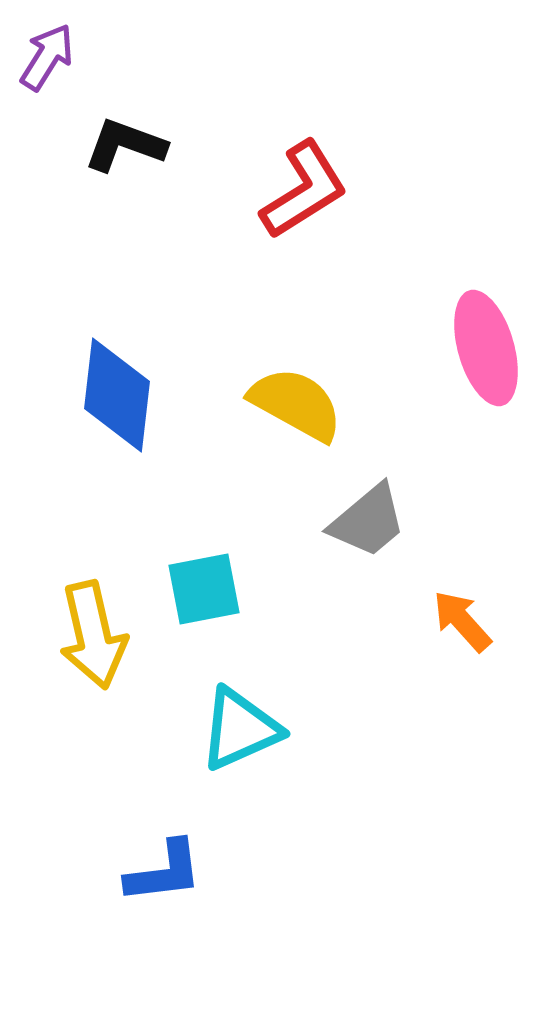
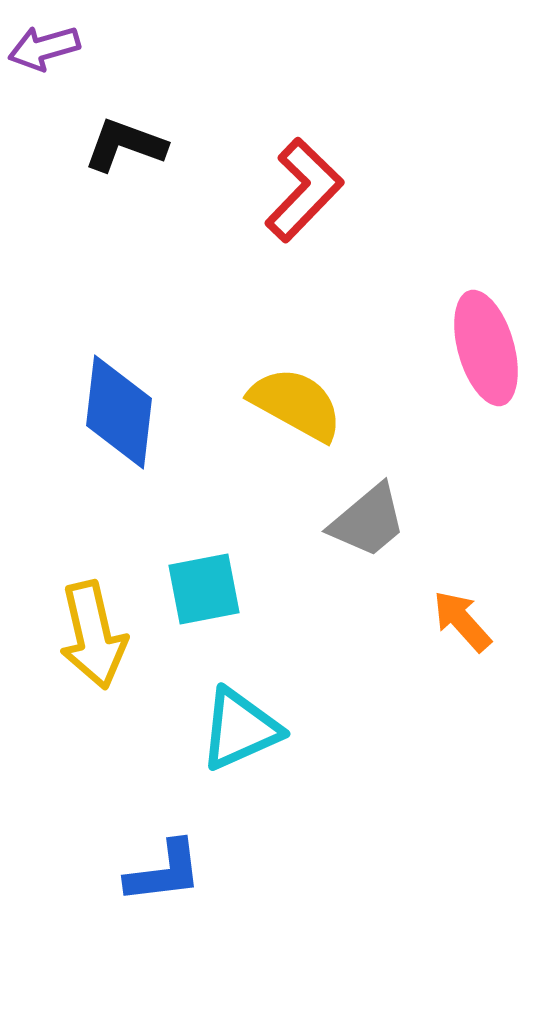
purple arrow: moved 3 px left, 9 px up; rotated 138 degrees counterclockwise
red L-shape: rotated 14 degrees counterclockwise
blue diamond: moved 2 px right, 17 px down
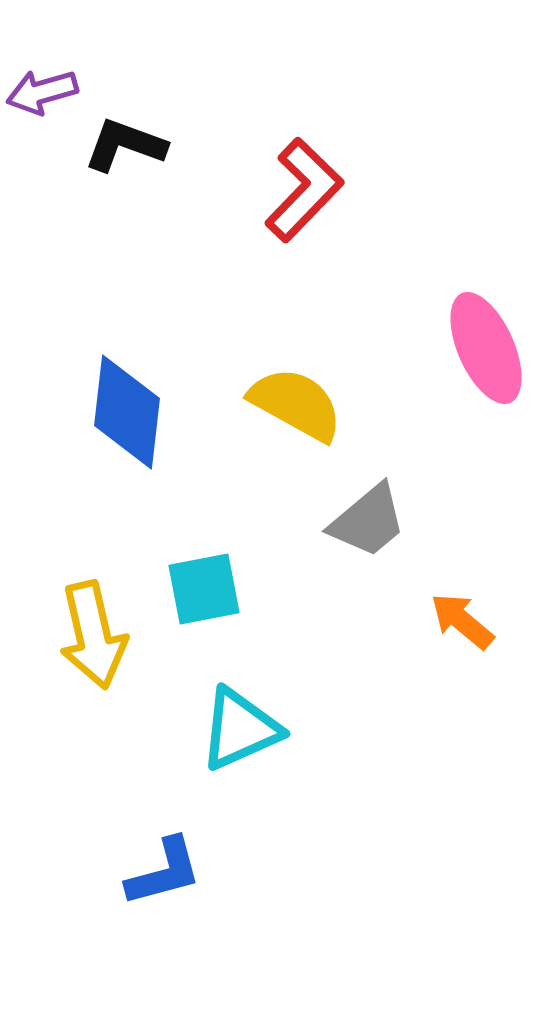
purple arrow: moved 2 px left, 44 px down
pink ellipse: rotated 8 degrees counterclockwise
blue diamond: moved 8 px right
orange arrow: rotated 8 degrees counterclockwise
blue L-shape: rotated 8 degrees counterclockwise
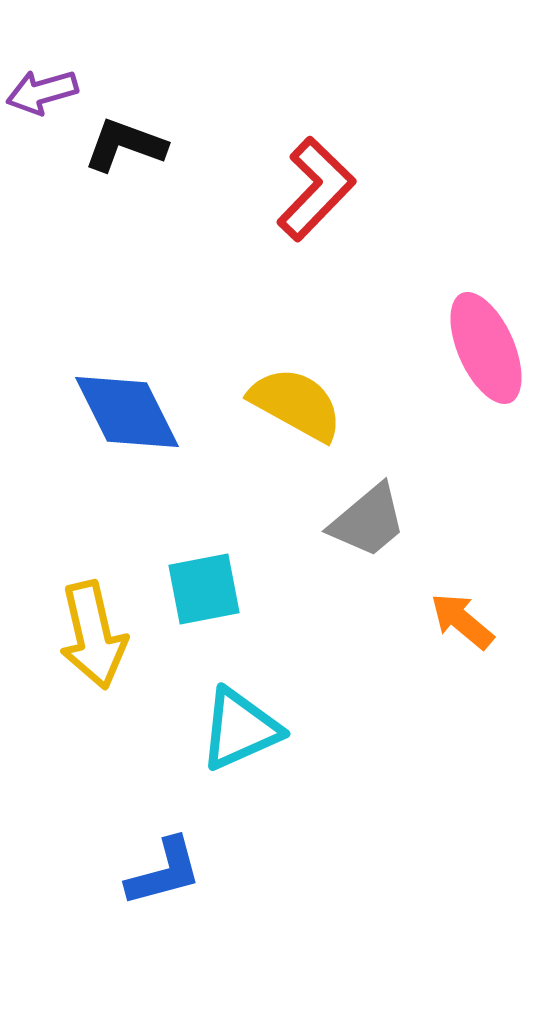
red L-shape: moved 12 px right, 1 px up
blue diamond: rotated 33 degrees counterclockwise
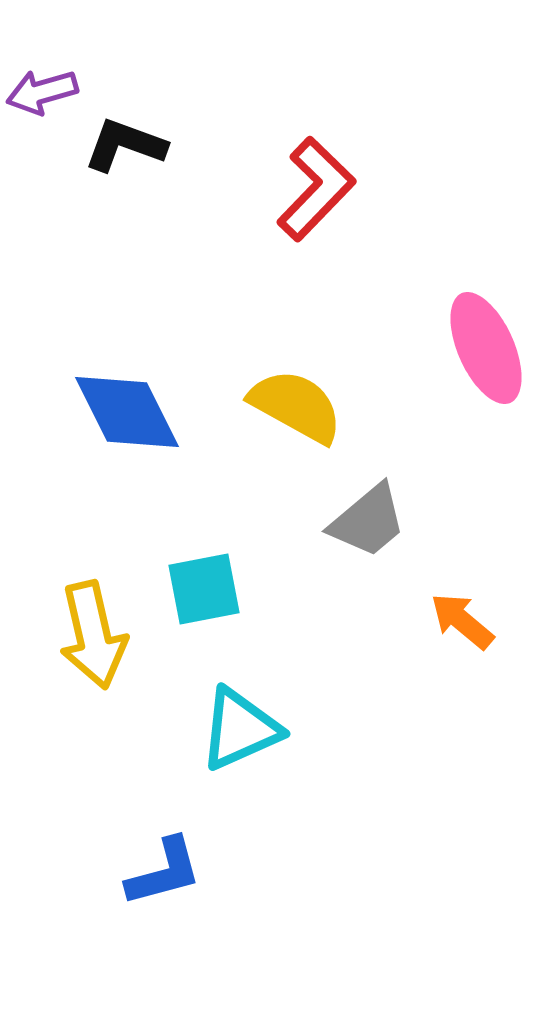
yellow semicircle: moved 2 px down
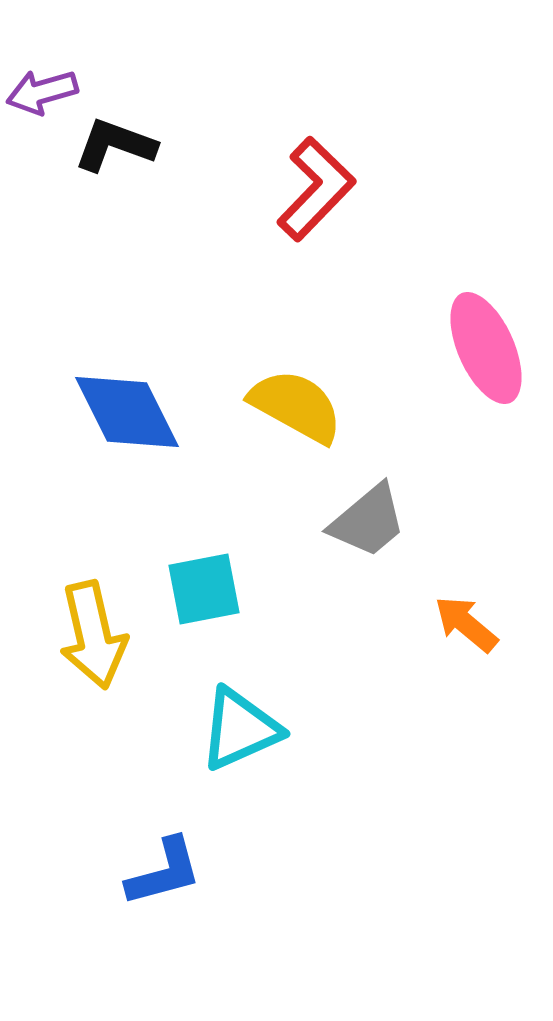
black L-shape: moved 10 px left
orange arrow: moved 4 px right, 3 px down
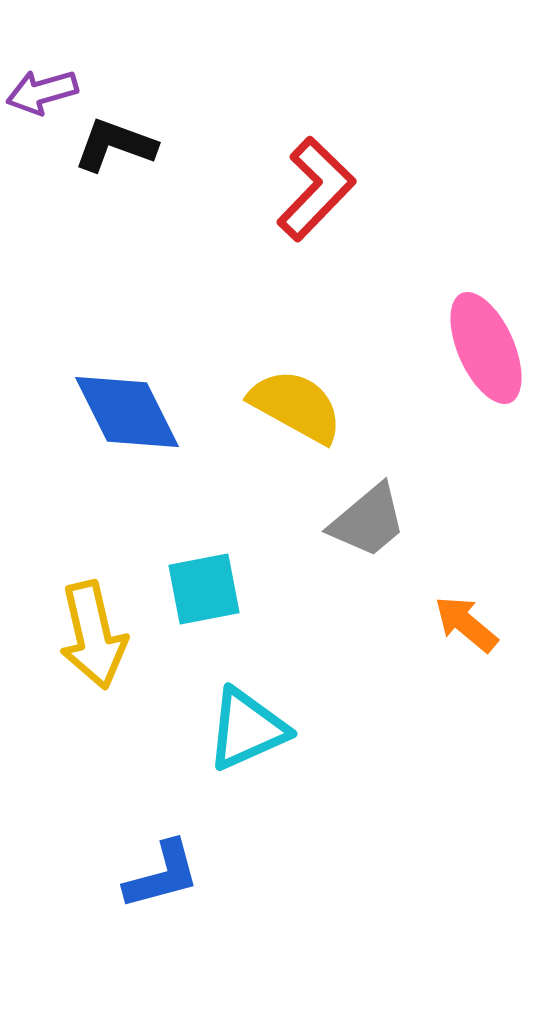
cyan triangle: moved 7 px right
blue L-shape: moved 2 px left, 3 px down
